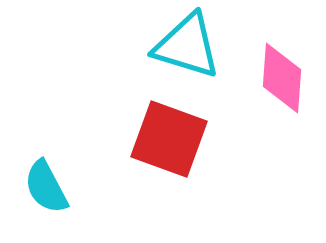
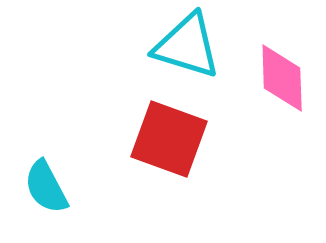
pink diamond: rotated 6 degrees counterclockwise
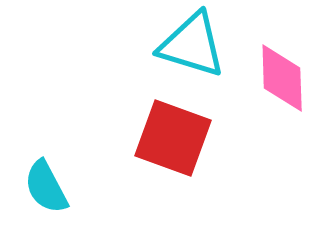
cyan triangle: moved 5 px right, 1 px up
red square: moved 4 px right, 1 px up
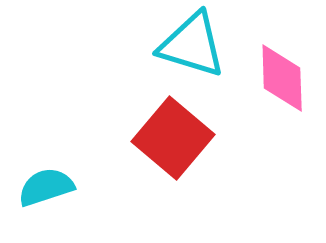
red square: rotated 20 degrees clockwise
cyan semicircle: rotated 100 degrees clockwise
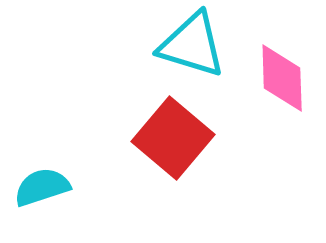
cyan semicircle: moved 4 px left
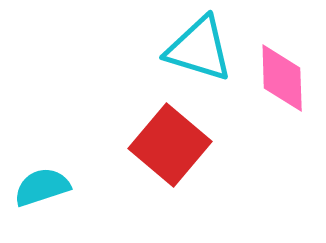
cyan triangle: moved 7 px right, 4 px down
red square: moved 3 px left, 7 px down
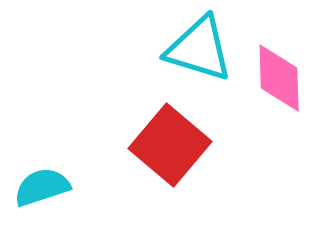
pink diamond: moved 3 px left
